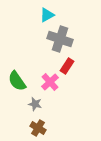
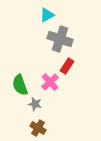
green semicircle: moved 3 px right, 4 px down; rotated 15 degrees clockwise
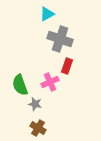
cyan triangle: moved 1 px up
red rectangle: rotated 14 degrees counterclockwise
pink cross: rotated 18 degrees clockwise
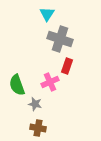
cyan triangle: rotated 28 degrees counterclockwise
green semicircle: moved 3 px left
brown cross: rotated 21 degrees counterclockwise
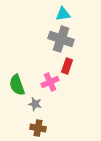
cyan triangle: moved 16 px right; rotated 49 degrees clockwise
gray cross: moved 1 px right
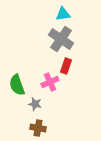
gray cross: rotated 15 degrees clockwise
red rectangle: moved 1 px left
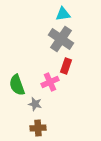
brown cross: rotated 14 degrees counterclockwise
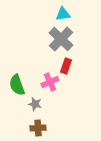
gray cross: rotated 10 degrees clockwise
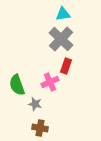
brown cross: moved 2 px right; rotated 14 degrees clockwise
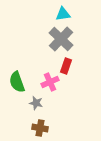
green semicircle: moved 3 px up
gray star: moved 1 px right, 1 px up
